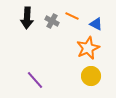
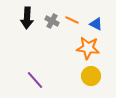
orange line: moved 4 px down
orange star: rotated 30 degrees clockwise
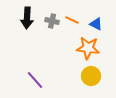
gray cross: rotated 16 degrees counterclockwise
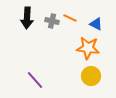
orange line: moved 2 px left, 2 px up
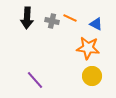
yellow circle: moved 1 px right
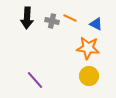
yellow circle: moved 3 px left
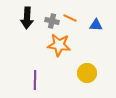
blue triangle: moved 1 px down; rotated 24 degrees counterclockwise
orange star: moved 29 px left, 3 px up
yellow circle: moved 2 px left, 3 px up
purple line: rotated 42 degrees clockwise
